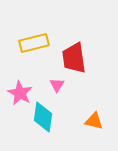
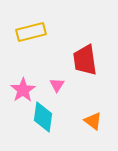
yellow rectangle: moved 3 px left, 11 px up
red trapezoid: moved 11 px right, 2 px down
pink star: moved 3 px right, 3 px up; rotated 10 degrees clockwise
orange triangle: moved 1 px left; rotated 24 degrees clockwise
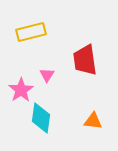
pink triangle: moved 10 px left, 10 px up
pink star: moved 2 px left
cyan diamond: moved 2 px left, 1 px down
orange triangle: rotated 30 degrees counterclockwise
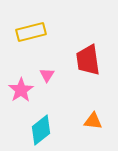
red trapezoid: moved 3 px right
cyan diamond: moved 12 px down; rotated 44 degrees clockwise
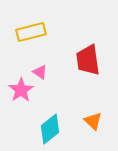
pink triangle: moved 7 px left, 3 px up; rotated 28 degrees counterclockwise
orange triangle: rotated 36 degrees clockwise
cyan diamond: moved 9 px right, 1 px up
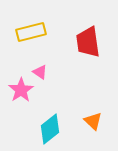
red trapezoid: moved 18 px up
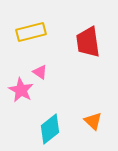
pink star: rotated 10 degrees counterclockwise
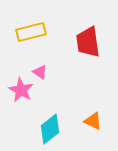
orange triangle: rotated 18 degrees counterclockwise
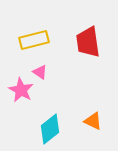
yellow rectangle: moved 3 px right, 8 px down
